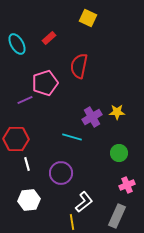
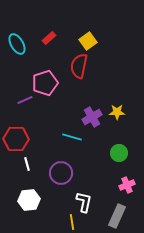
yellow square: moved 23 px down; rotated 30 degrees clockwise
white L-shape: rotated 40 degrees counterclockwise
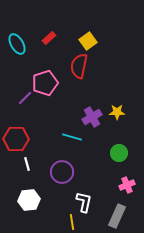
purple line: moved 2 px up; rotated 21 degrees counterclockwise
purple circle: moved 1 px right, 1 px up
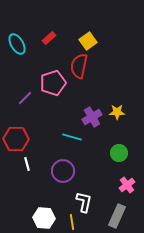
pink pentagon: moved 8 px right
purple circle: moved 1 px right, 1 px up
pink cross: rotated 14 degrees counterclockwise
white hexagon: moved 15 px right, 18 px down; rotated 10 degrees clockwise
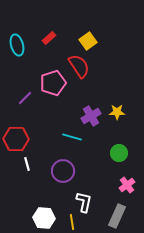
cyan ellipse: moved 1 px down; rotated 15 degrees clockwise
red semicircle: rotated 135 degrees clockwise
purple cross: moved 1 px left, 1 px up
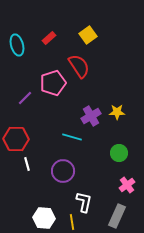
yellow square: moved 6 px up
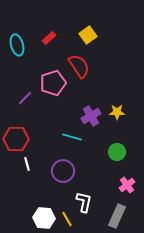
green circle: moved 2 px left, 1 px up
yellow line: moved 5 px left, 3 px up; rotated 21 degrees counterclockwise
